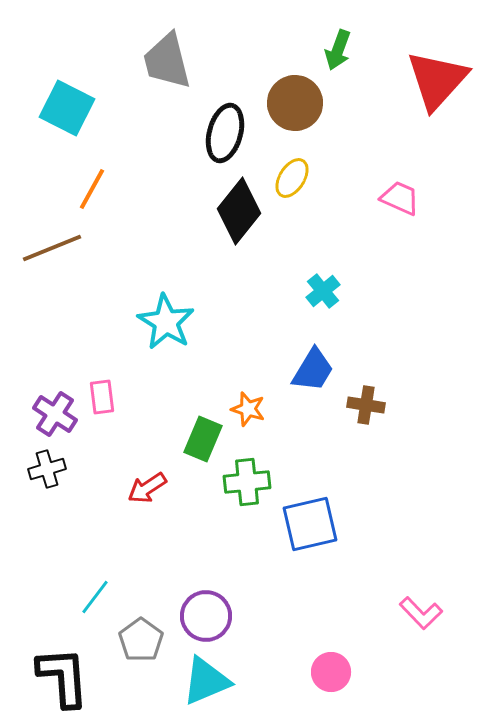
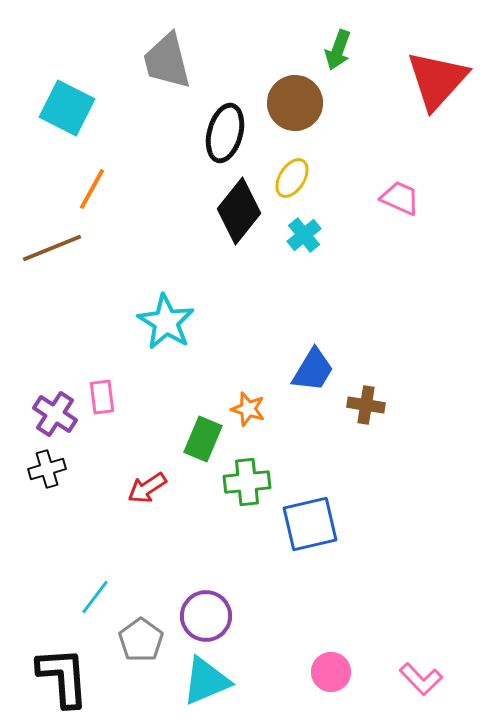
cyan cross: moved 19 px left, 56 px up
pink L-shape: moved 66 px down
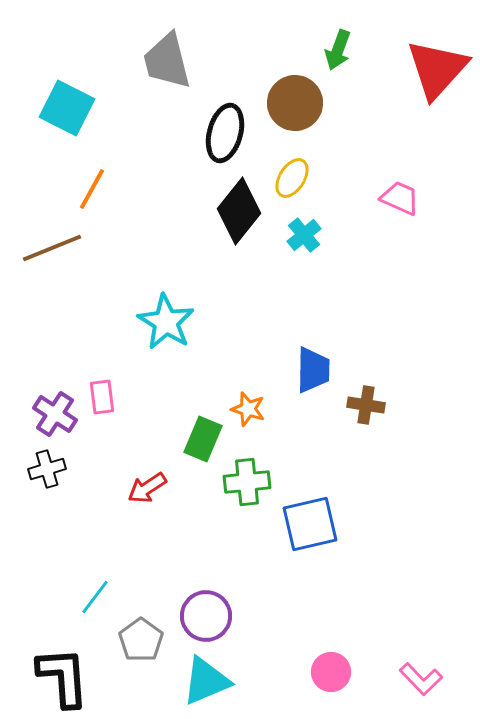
red triangle: moved 11 px up
blue trapezoid: rotated 30 degrees counterclockwise
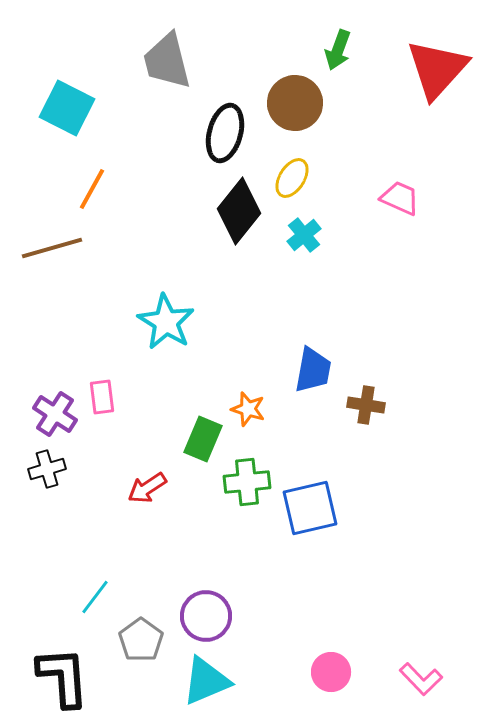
brown line: rotated 6 degrees clockwise
blue trapezoid: rotated 9 degrees clockwise
blue square: moved 16 px up
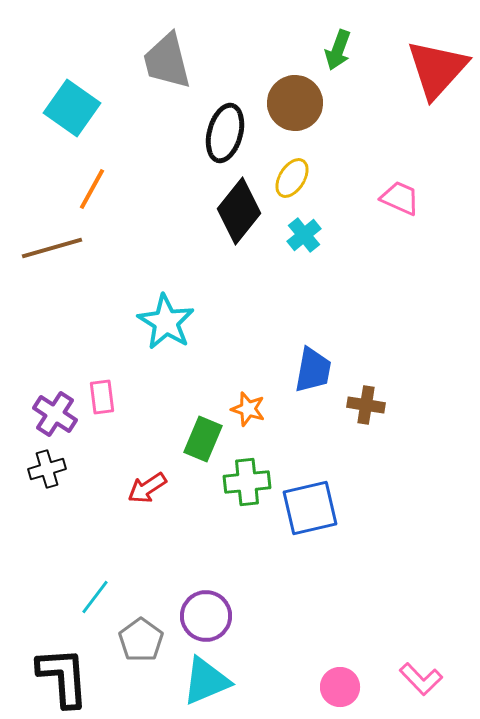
cyan square: moved 5 px right; rotated 8 degrees clockwise
pink circle: moved 9 px right, 15 px down
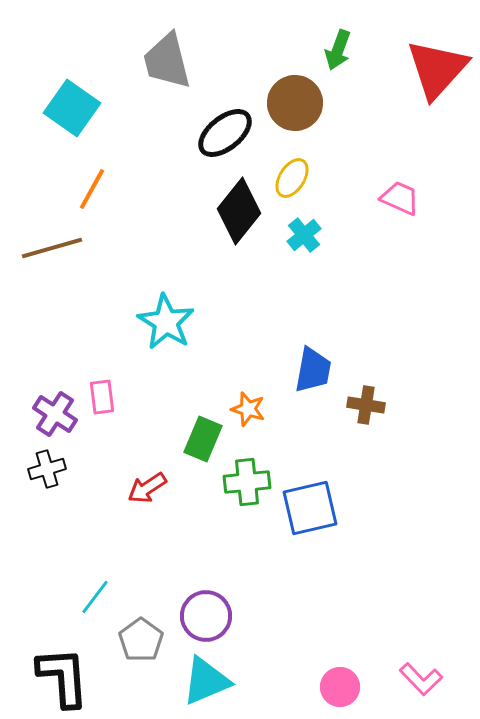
black ellipse: rotated 36 degrees clockwise
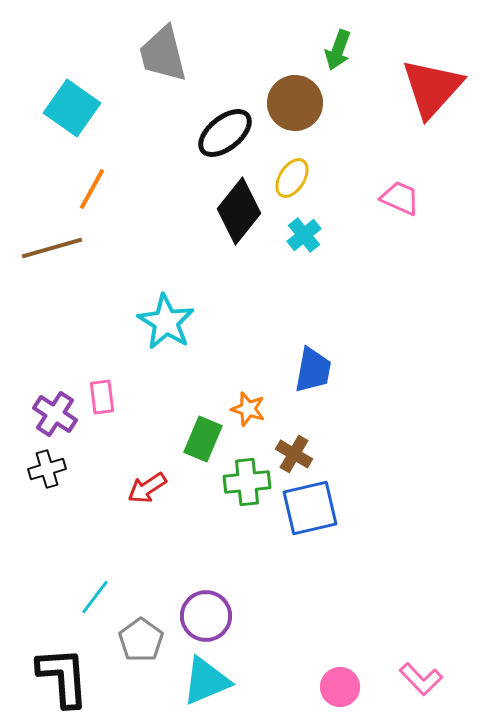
gray trapezoid: moved 4 px left, 7 px up
red triangle: moved 5 px left, 19 px down
brown cross: moved 72 px left, 49 px down; rotated 21 degrees clockwise
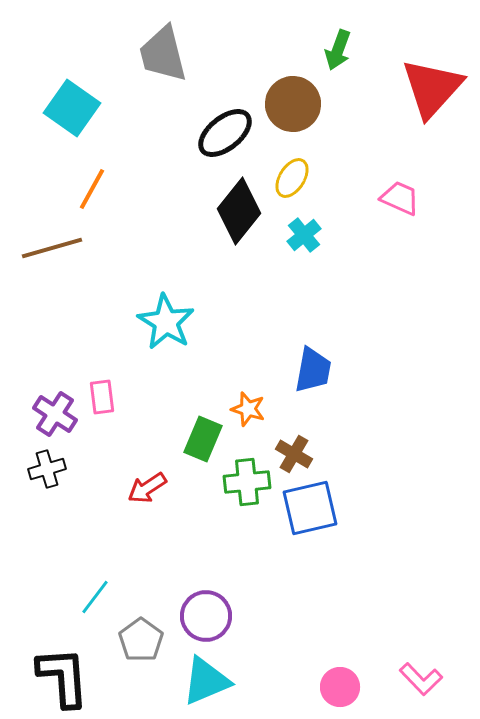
brown circle: moved 2 px left, 1 px down
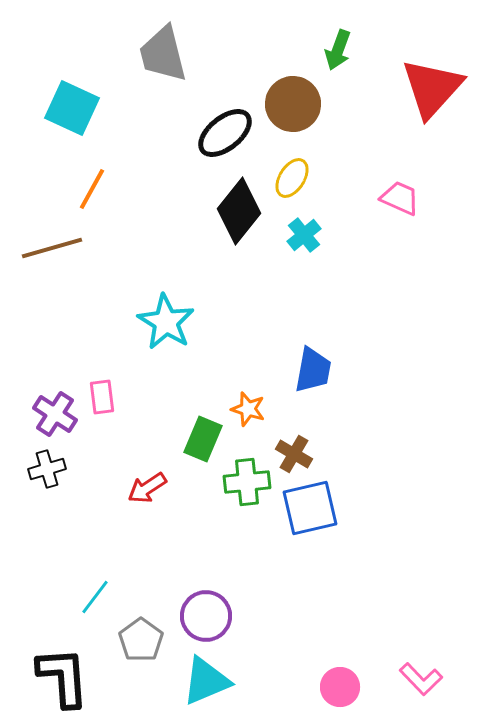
cyan square: rotated 10 degrees counterclockwise
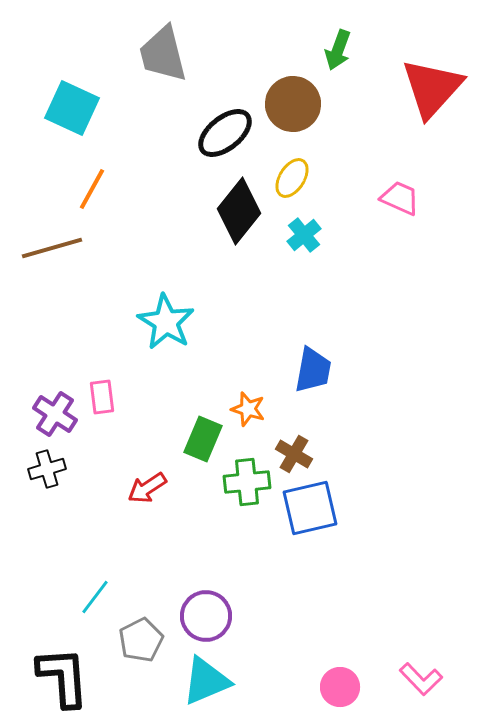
gray pentagon: rotated 9 degrees clockwise
